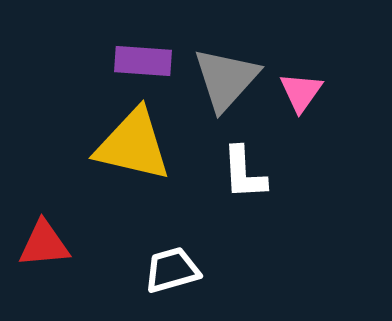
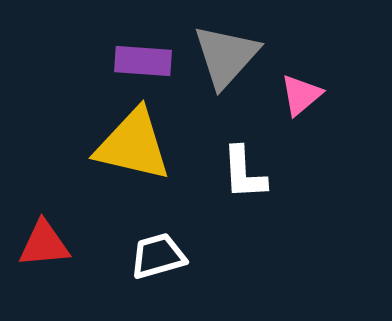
gray triangle: moved 23 px up
pink triangle: moved 3 px down; rotated 15 degrees clockwise
white trapezoid: moved 14 px left, 14 px up
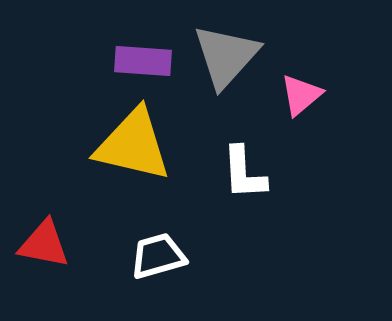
red triangle: rotated 16 degrees clockwise
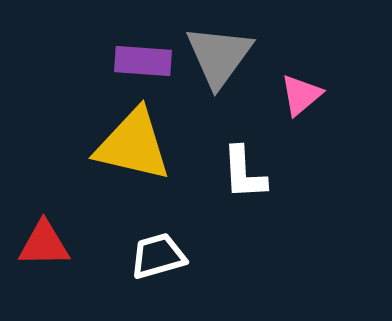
gray triangle: moved 7 px left; rotated 6 degrees counterclockwise
red triangle: rotated 12 degrees counterclockwise
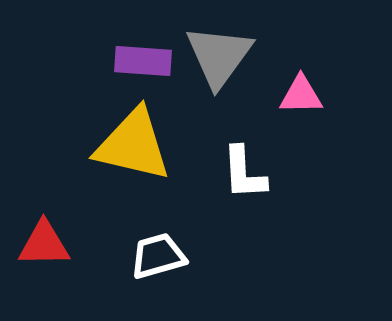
pink triangle: rotated 39 degrees clockwise
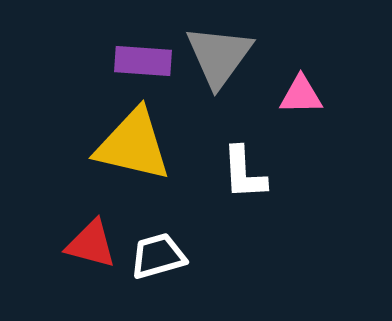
red triangle: moved 47 px right; rotated 16 degrees clockwise
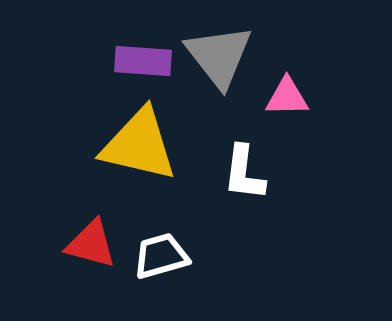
gray triangle: rotated 14 degrees counterclockwise
pink triangle: moved 14 px left, 2 px down
yellow triangle: moved 6 px right
white L-shape: rotated 10 degrees clockwise
white trapezoid: moved 3 px right
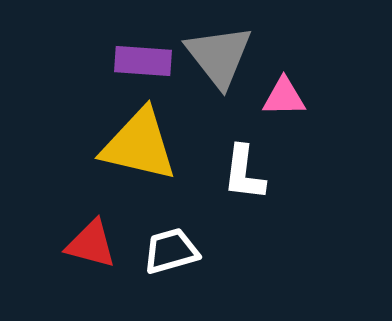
pink triangle: moved 3 px left
white trapezoid: moved 10 px right, 5 px up
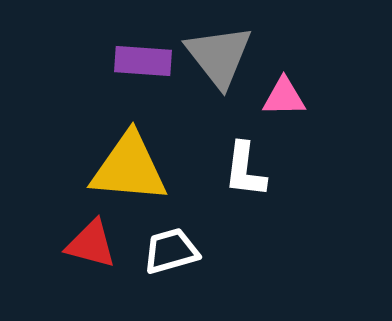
yellow triangle: moved 10 px left, 23 px down; rotated 8 degrees counterclockwise
white L-shape: moved 1 px right, 3 px up
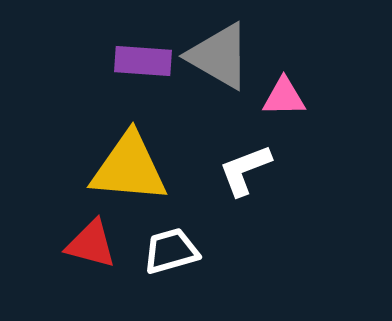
gray triangle: rotated 22 degrees counterclockwise
white L-shape: rotated 62 degrees clockwise
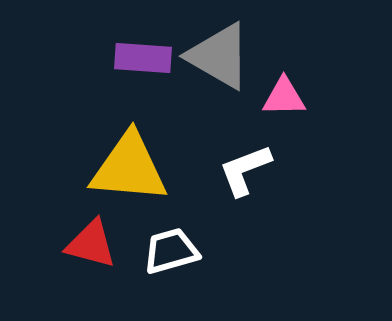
purple rectangle: moved 3 px up
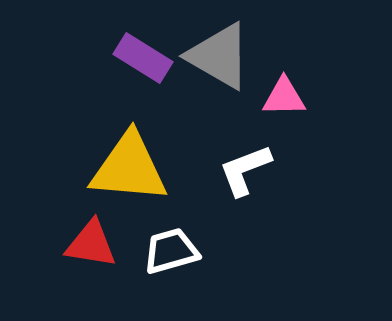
purple rectangle: rotated 28 degrees clockwise
red triangle: rotated 6 degrees counterclockwise
